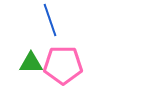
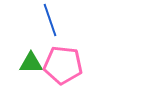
pink pentagon: rotated 6 degrees clockwise
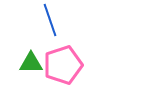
pink pentagon: rotated 24 degrees counterclockwise
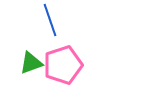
green triangle: rotated 20 degrees counterclockwise
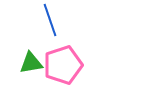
green triangle: rotated 10 degrees clockwise
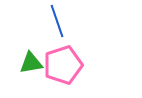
blue line: moved 7 px right, 1 px down
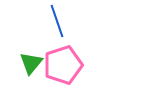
green triangle: rotated 40 degrees counterclockwise
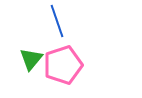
green triangle: moved 4 px up
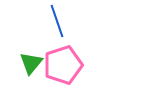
green triangle: moved 4 px down
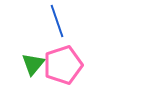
green triangle: moved 2 px right, 1 px down
